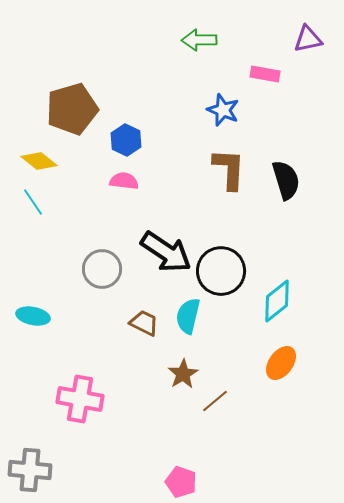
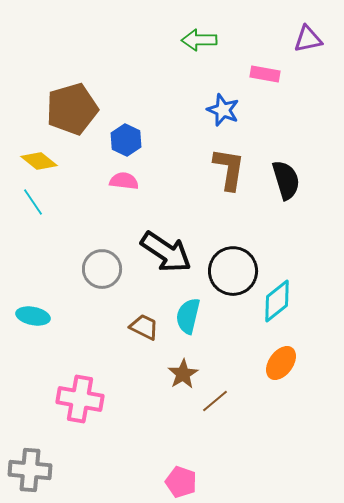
brown L-shape: rotated 6 degrees clockwise
black circle: moved 12 px right
brown trapezoid: moved 4 px down
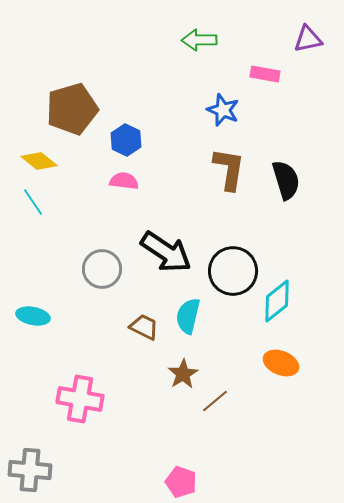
orange ellipse: rotated 76 degrees clockwise
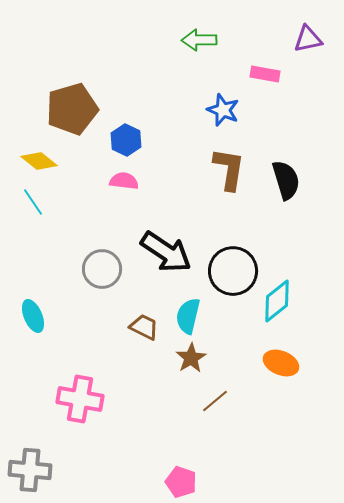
cyan ellipse: rotated 56 degrees clockwise
brown star: moved 8 px right, 16 px up
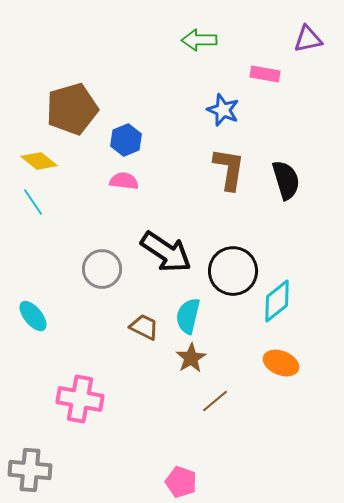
blue hexagon: rotated 12 degrees clockwise
cyan ellipse: rotated 16 degrees counterclockwise
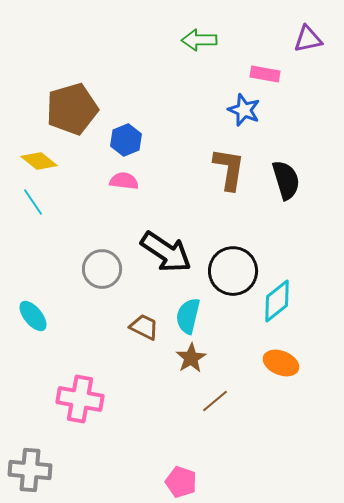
blue star: moved 21 px right
